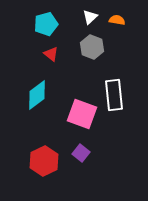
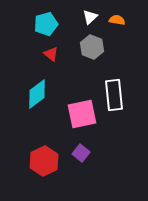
cyan diamond: moved 1 px up
pink square: rotated 32 degrees counterclockwise
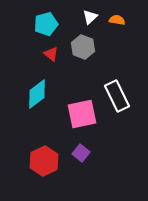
gray hexagon: moved 9 px left
white rectangle: moved 3 px right, 1 px down; rotated 20 degrees counterclockwise
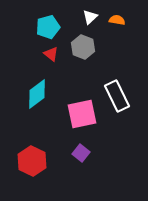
cyan pentagon: moved 2 px right, 3 px down
red hexagon: moved 12 px left; rotated 8 degrees counterclockwise
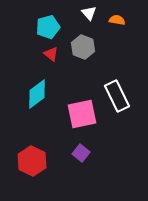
white triangle: moved 1 px left, 4 px up; rotated 28 degrees counterclockwise
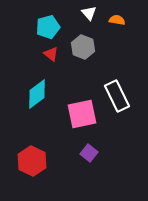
purple square: moved 8 px right
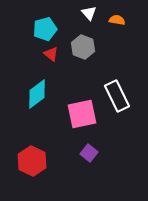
cyan pentagon: moved 3 px left, 2 px down
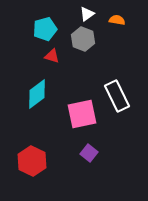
white triangle: moved 2 px left, 1 px down; rotated 35 degrees clockwise
gray hexagon: moved 8 px up
red triangle: moved 1 px right, 2 px down; rotated 21 degrees counterclockwise
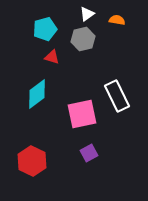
gray hexagon: rotated 25 degrees clockwise
red triangle: moved 1 px down
purple square: rotated 24 degrees clockwise
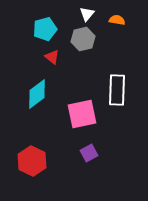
white triangle: rotated 14 degrees counterclockwise
red triangle: rotated 21 degrees clockwise
white rectangle: moved 6 px up; rotated 28 degrees clockwise
